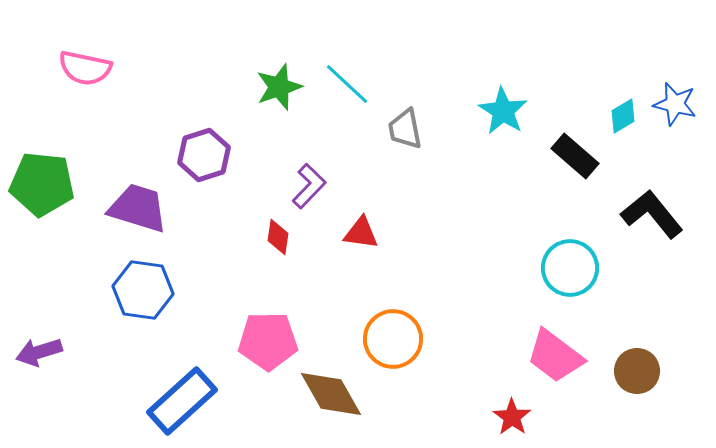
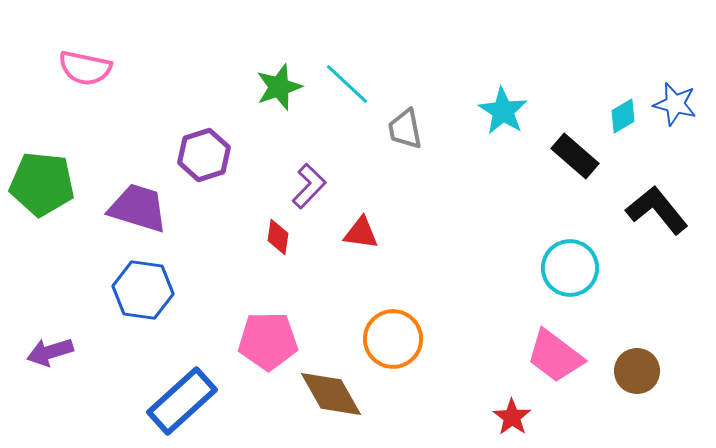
black L-shape: moved 5 px right, 4 px up
purple arrow: moved 11 px right
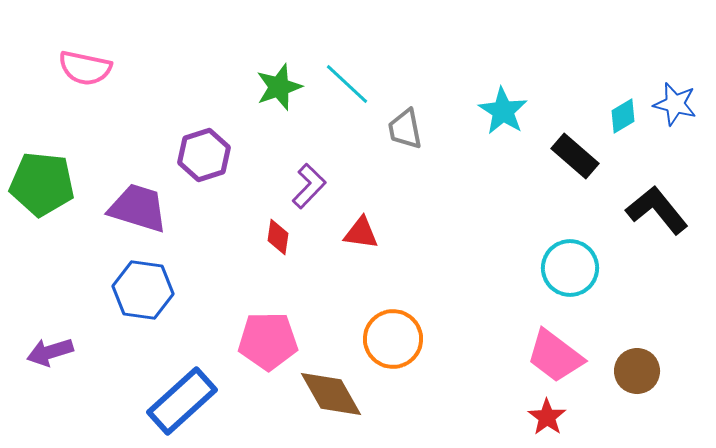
red star: moved 35 px right
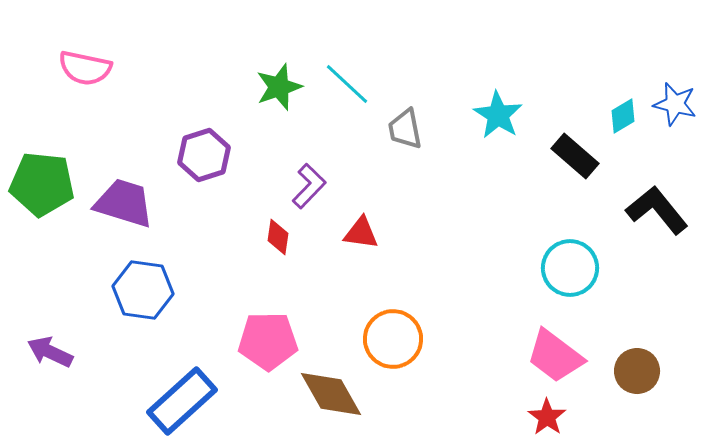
cyan star: moved 5 px left, 4 px down
purple trapezoid: moved 14 px left, 5 px up
purple arrow: rotated 42 degrees clockwise
